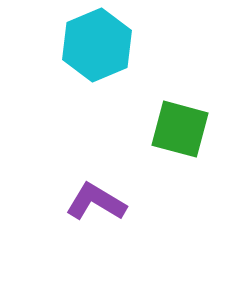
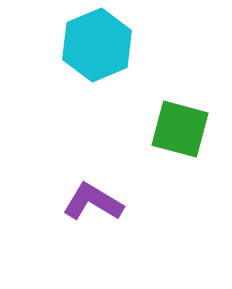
purple L-shape: moved 3 px left
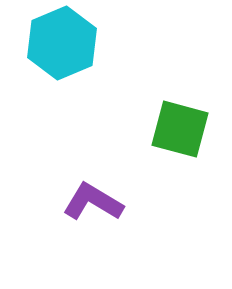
cyan hexagon: moved 35 px left, 2 px up
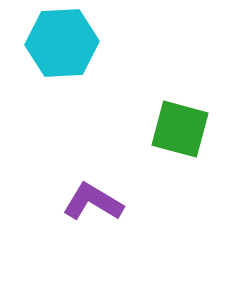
cyan hexagon: rotated 20 degrees clockwise
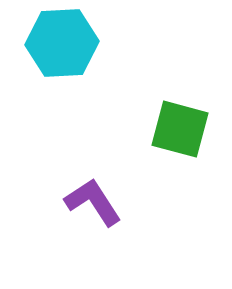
purple L-shape: rotated 26 degrees clockwise
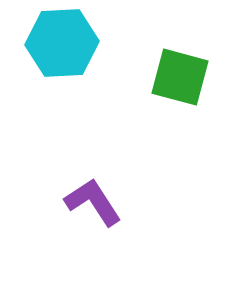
green square: moved 52 px up
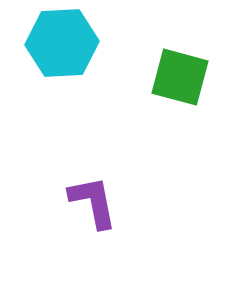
purple L-shape: rotated 22 degrees clockwise
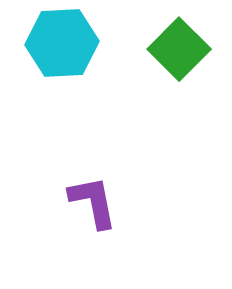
green square: moved 1 px left, 28 px up; rotated 30 degrees clockwise
